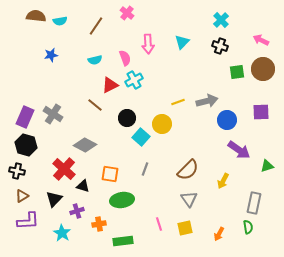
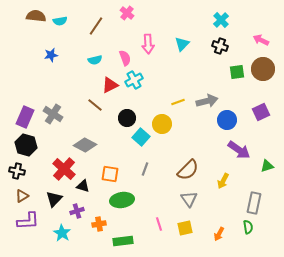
cyan triangle at (182, 42): moved 2 px down
purple square at (261, 112): rotated 24 degrees counterclockwise
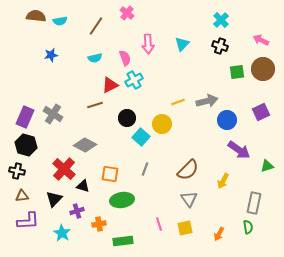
cyan semicircle at (95, 60): moved 2 px up
brown line at (95, 105): rotated 56 degrees counterclockwise
brown triangle at (22, 196): rotated 24 degrees clockwise
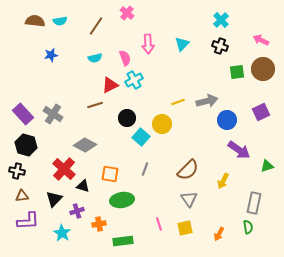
brown semicircle at (36, 16): moved 1 px left, 5 px down
purple rectangle at (25, 117): moved 2 px left, 3 px up; rotated 65 degrees counterclockwise
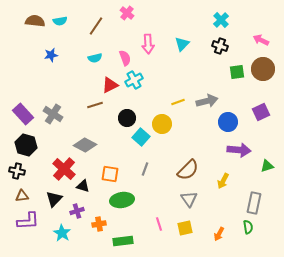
blue circle at (227, 120): moved 1 px right, 2 px down
purple arrow at (239, 150): rotated 30 degrees counterclockwise
